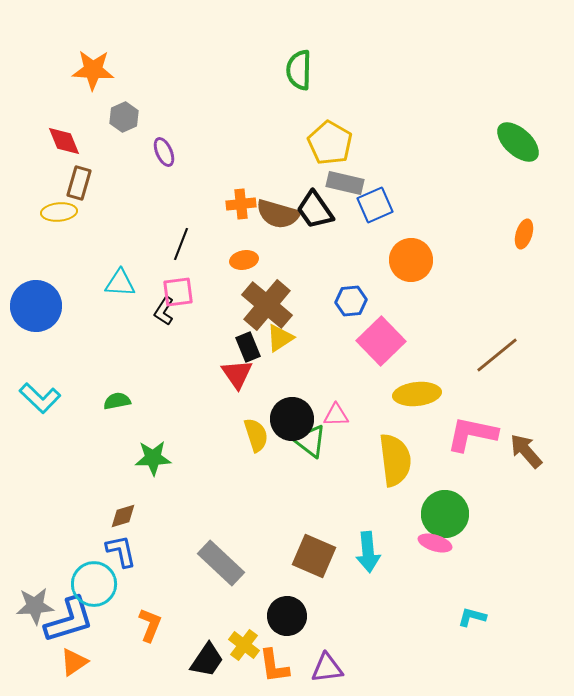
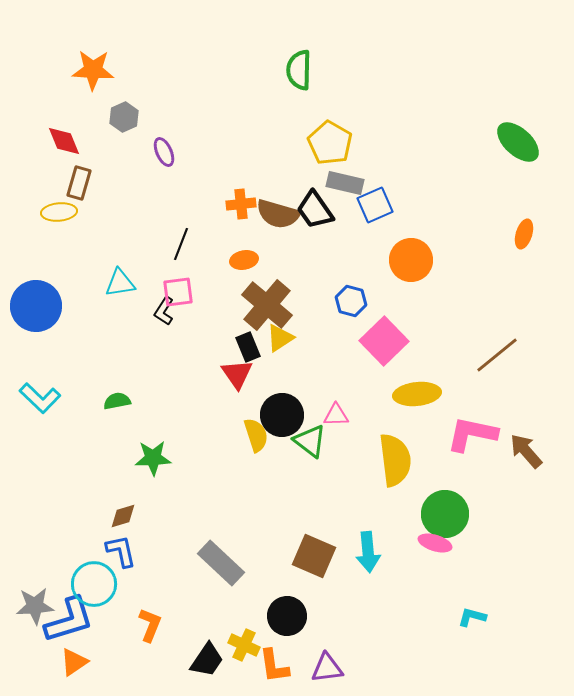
cyan triangle at (120, 283): rotated 12 degrees counterclockwise
blue hexagon at (351, 301): rotated 20 degrees clockwise
pink square at (381, 341): moved 3 px right
black circle at (292, 419): moved 10 px left, 4 px up
yellow cross at (244, 645): rotated 12 degrees counterclockwise
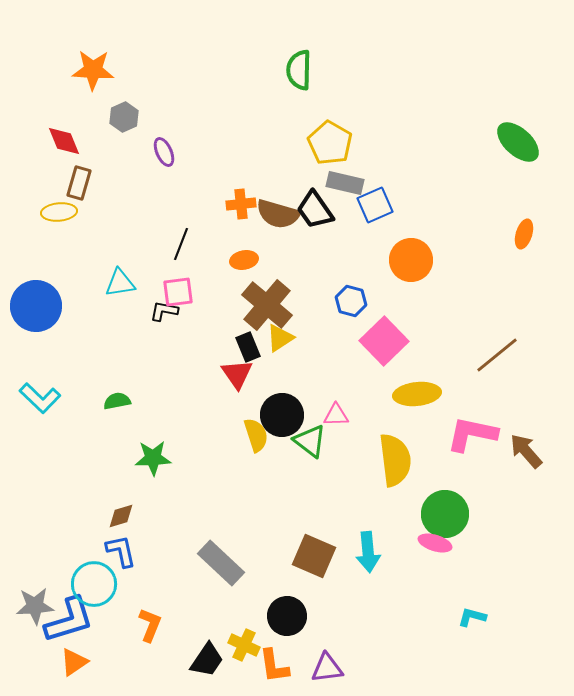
black L-shape at (164, 311): rotated 68 degrees clockwise
brown diamond at (123, 516): moved 2 px left
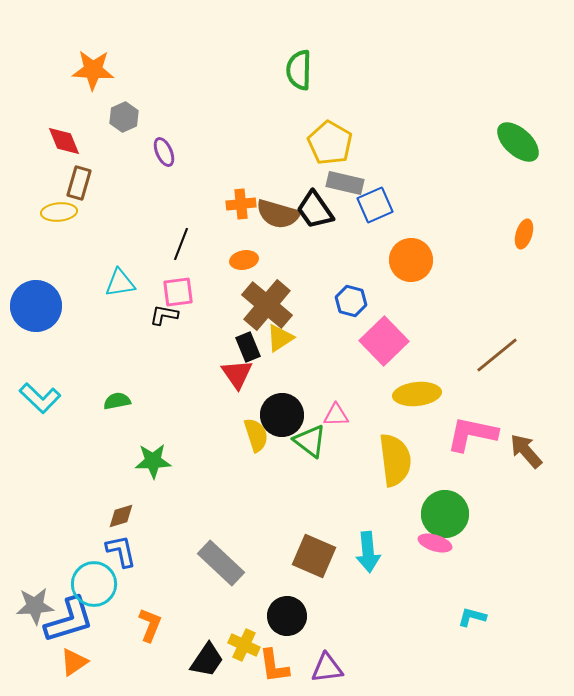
black L-shape at (164, 311): moved 4 px down
green star at (153, 458): moved 3 px down
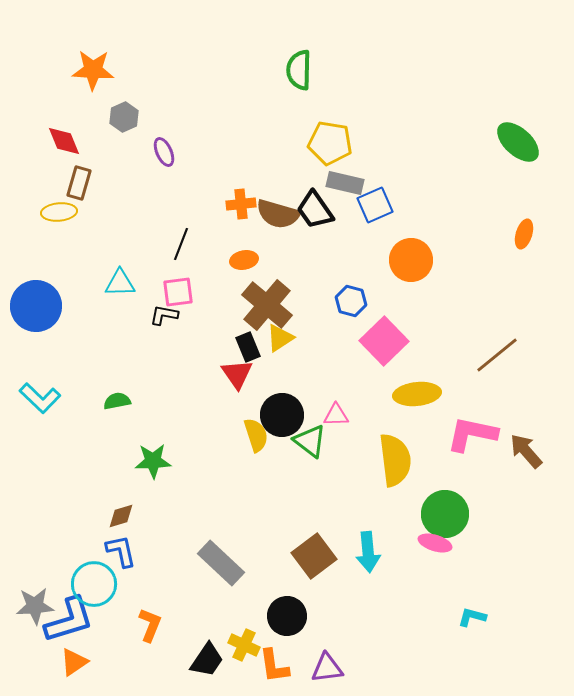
yellow pentagon at (330, 143): rotated 21 degrees counterclockwise
cyan triangle at (120, 283): rotated 8 degrees clockwise
brown square at (314, 556): rotated 30 degrees clockwise
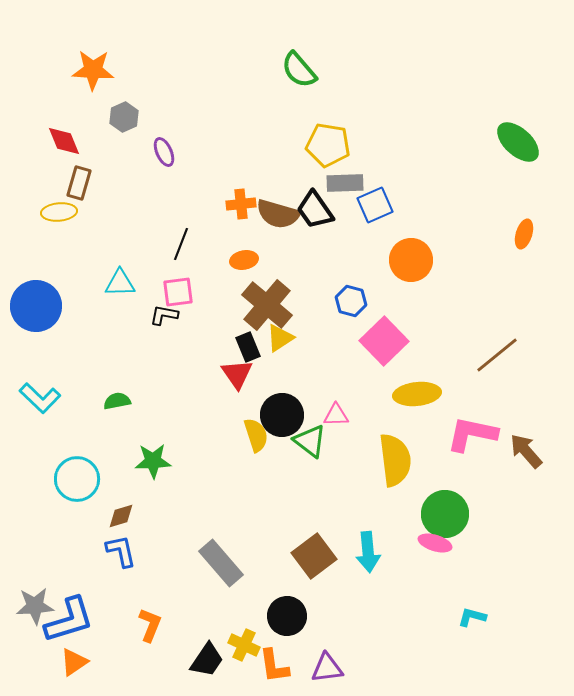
green semicircle at (299, 70): rotated 42 degrees counterclockwise
yellow pentagon at (330, 143): moved 2 px left, 2 px down
gray rectangle at (345, 183): rotated 15 degrees counterclockwise
gray rectangle at (221, 563): rotated 6 degrees clockwise
cyan circle at (94, 584): moved 17 px left, 105 px up
